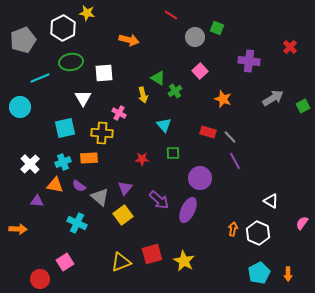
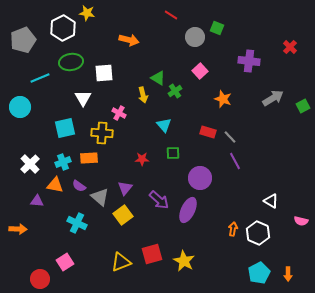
pink semicircle at (302, 223): moved 1 px left, 2 px up; rotated 112 degrees counterclockwise
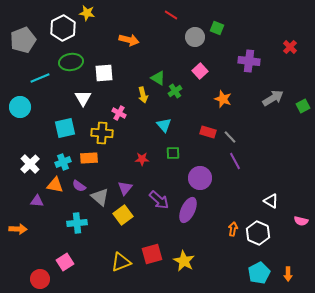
cyan cross at (77, 223): rotated 30 degrees counterclockwise
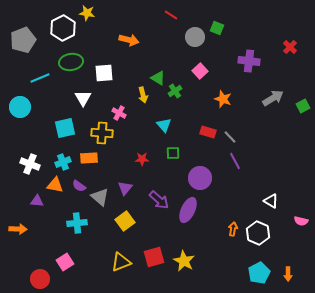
white cross at (30, 164): rotated 24 degrees counterclockwise
yellow square at (123, 215): moved 2 px right, 6 px down
red square at (152, 254): moved 2 px right, 3 px down
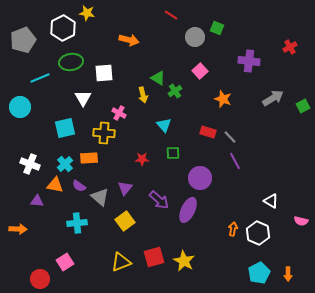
red cross at (290, 47): rotated 16 degrees clockwise
yellow cross at (102, 133): moved 2 px right
cyan cross at (63, 162): moved 2 px right, 2 px down; rotated 21 degrees counterclockwise
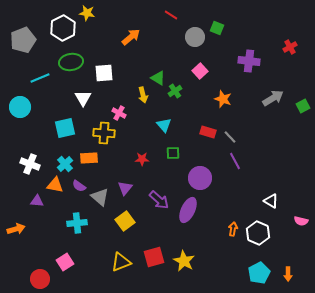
orange arrow at (129, 40): moved 2 px right, 3 px up; rotated 54 degrees counterclockwise
orange arrow at (18, 229): moved 2 px left; rotated 18 degrees counterclockwise
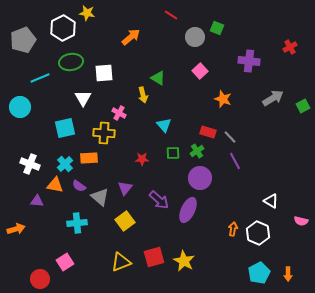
green cross at (175, 91): moved 22 px right, 60 px down
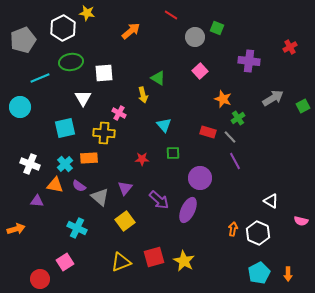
orange arrow at (131, 37): moved 6 px up
green cross at (197, 151): moved 41 px right, 33 px up
cyan cross at (77, 223): moved 5 px down; rotated 30 degrees clockwise
